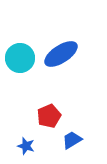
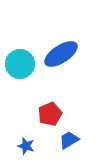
cyan circle: moved 6 px down
red pentagon: moved 1 px right, 2 px up
blue trapezoid: moved 3 px left
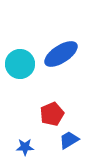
red pentagon: moved 2 px right
blue star: moved 1 px left, 1 px down; rotated 18 degrees counterclockwise
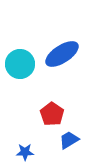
blue ellipse: moved 1 px right
red pentagon: rotated 15 degrees counterclockwise
blue star: moved 5 px down
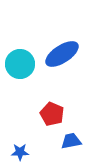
red pentagon: rotated 10 degrees counterclockwise
blue trapezoid: moved 2 px right, 1 px down; rotated 20 degrees clockwise
blue star: moved 5 px left
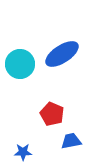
blue star: moved 3 px right
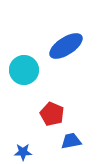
blue ellipse: moved 4 px right, 8 px up
cyan circle: moved 4 px right, 6 px down
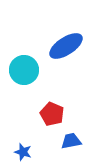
blue star: rotated 18 degrees clockwise
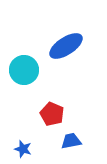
blue star: moved 3 px up
